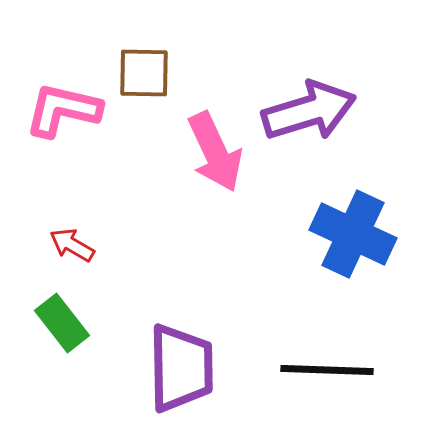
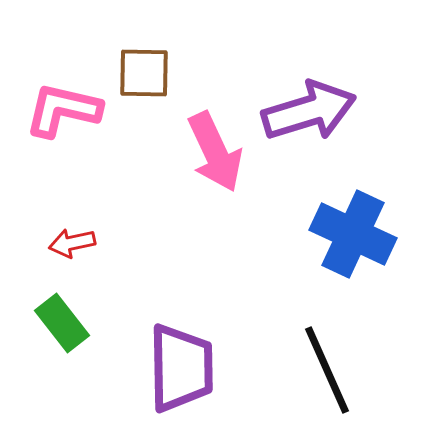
red arrow: moved 2 px up; rotated 42 degrees counterclockwise
black line: rotated 64 degrees clockwise
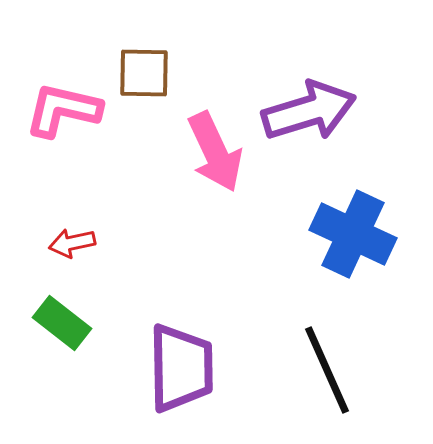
green rectangle: rotated 14 degrees counterclockwise
